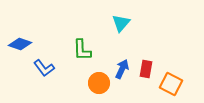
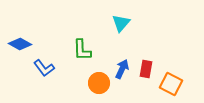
blue diamond: rotated 10 degrees clockwise
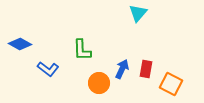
cyan triangle: moved 17 px right, 10 px up
blue L-shape: moved 4 px right, 1 px down; rotated 15 degrees counterclockwise
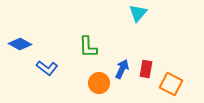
green L-shape: moved 6 px right, 3 px up
blue L-shape: moved 1 px left, 1 px up
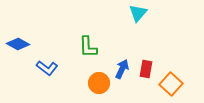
blue diamond: moved 2 px left
orange square: rotated 15 degrees clockwise
